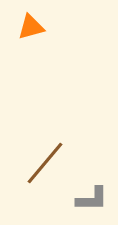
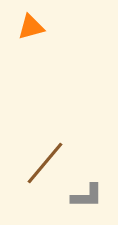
gray L-shape: moved 5 px left, 3 px up
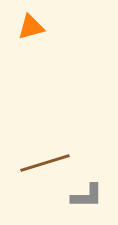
brown line: rotated 33 degrees clockwise
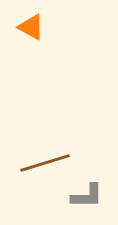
orange triangle: rotated 44 degrees clockwise
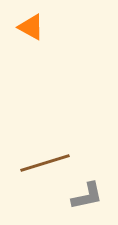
gray L-shape: rotated 12 degrees counterclockwise
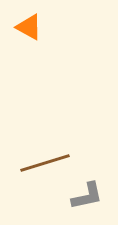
orange triangle: moved 2 px left
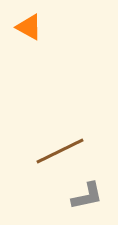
brown line: moved 15 px right, 12 px up; rotated 9 degrees counterclockwise
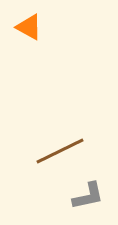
gray L-shape: moved 1 px right
